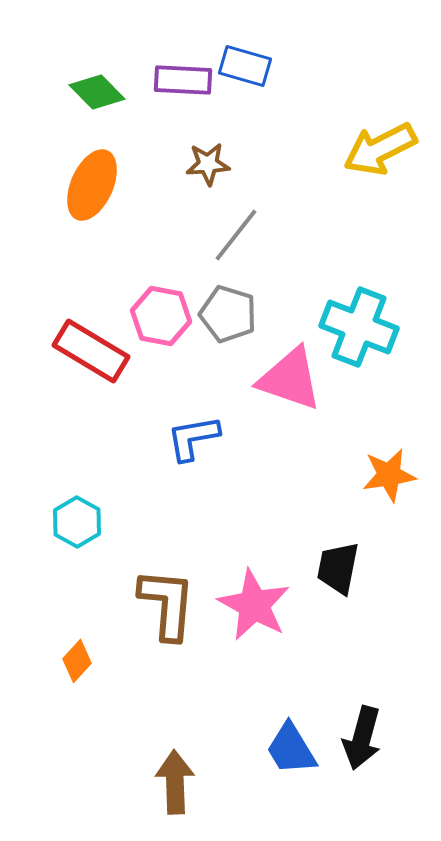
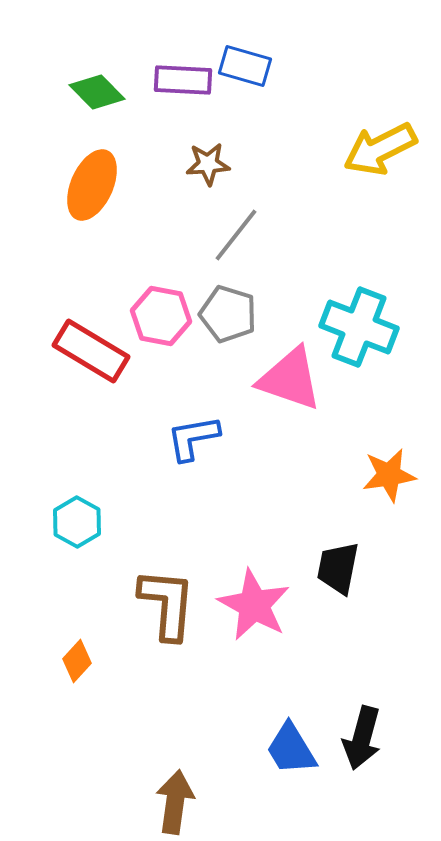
brown arrow: moved 20 px down; rotated 10 degrees clockwise
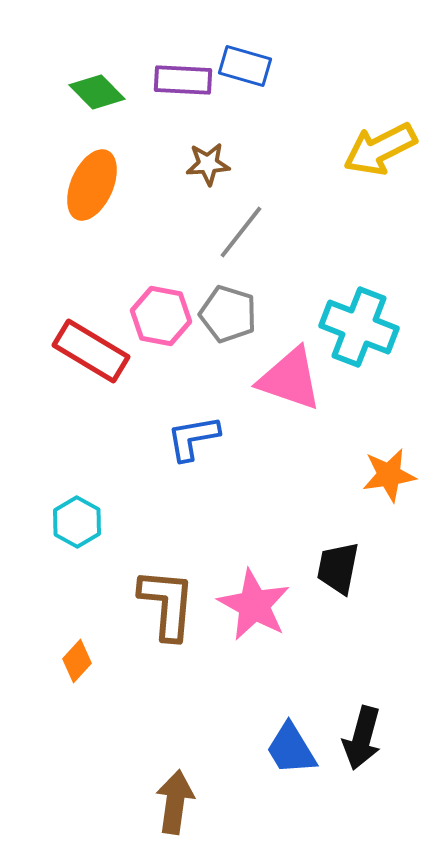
gray line: moved 5 px right, 3 px up
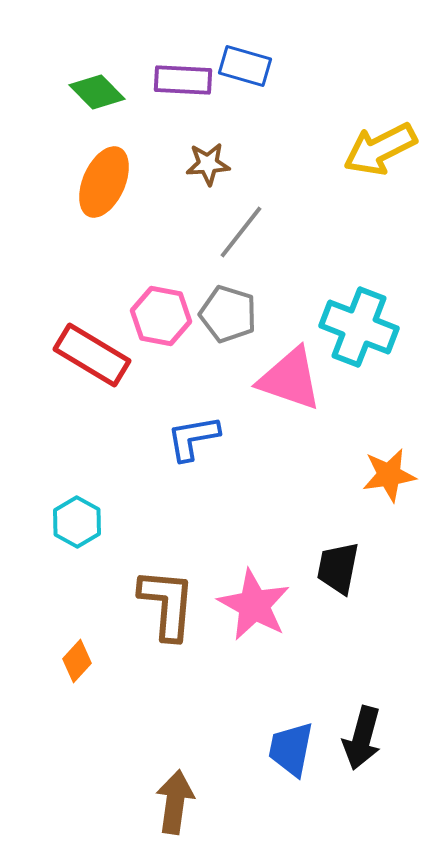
orange ellipse: moved 12 px right, 3 px up
red rectangle: moved 1 px right, 4 px down
blue trapezoid: rotated 42 degrees clockwise
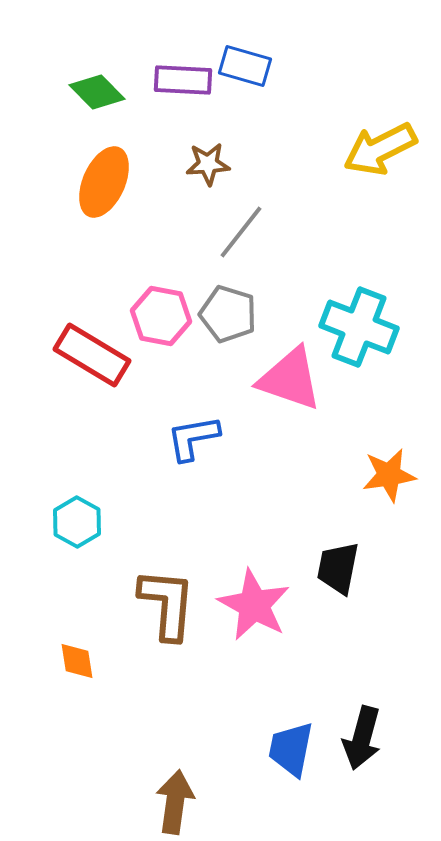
orange diamond: rotated 51 degrees counterclockwise
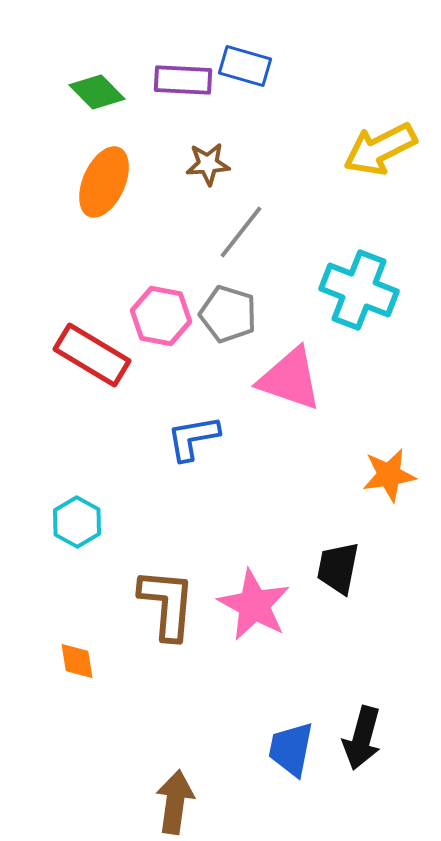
cyan cross: moved 37 px up
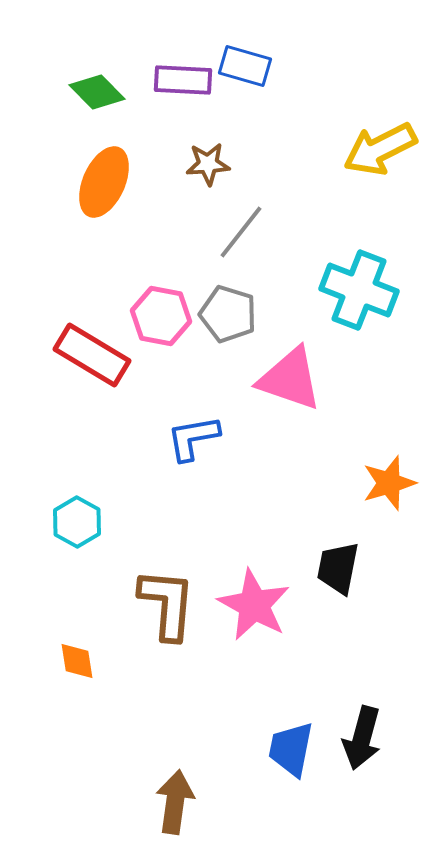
orange star: moved 8 px down; rotated 8 degrees counterclockwise
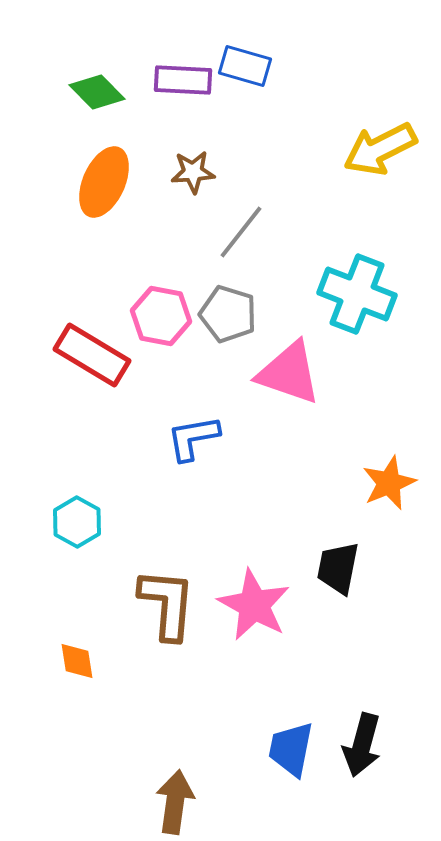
brown star: moved 15 px left, 8 px down
cyan cross: moved 2 px left, 4 px down
pink triangle: moved 1 px left, 6 px up
orange star: rotated 6 degrees counterclockwise
black arrow: moved 7 px down
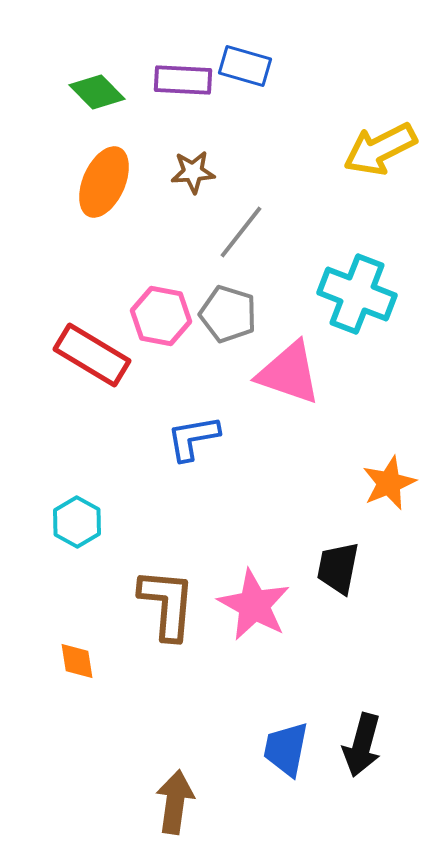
blue trapezoid: moved 5 px left
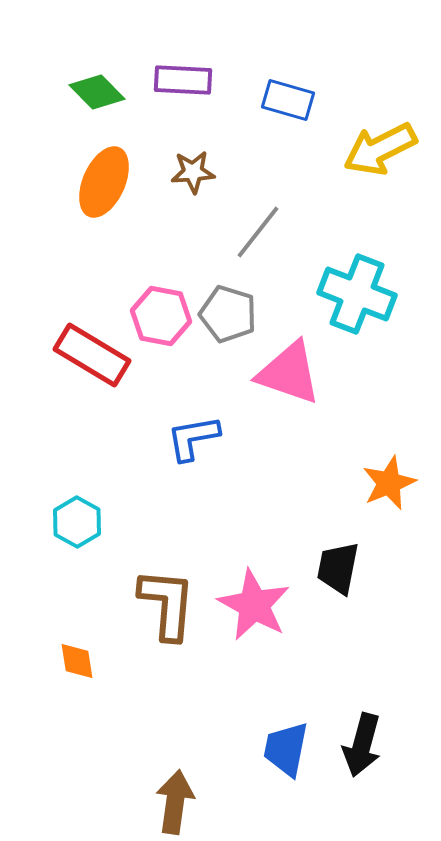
blue rectangle: moved 43 px right, 34 px down
gray line: moved 17 px right
